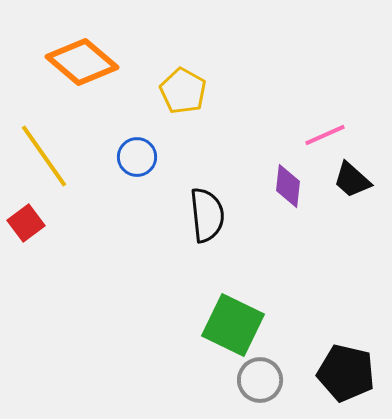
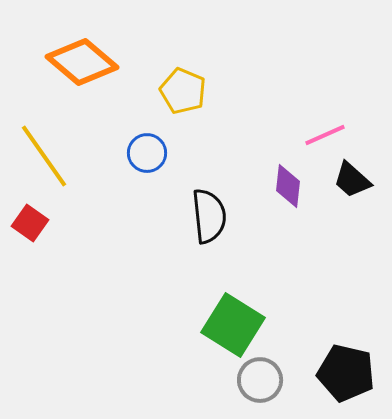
yellow pentagon: rotated 6 degrees counterclockwise
blue circle: moved 10 px right, 4 px up
black semicircle: moved 2 px right, 1 px down
red square: moved 4 px right; rotated 18 degrees counterclockwise
green square: rotated 6 degrees clockwise
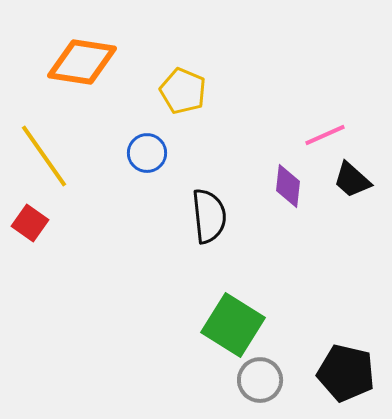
orange diamond: rotated 32 degrees counterclockwise
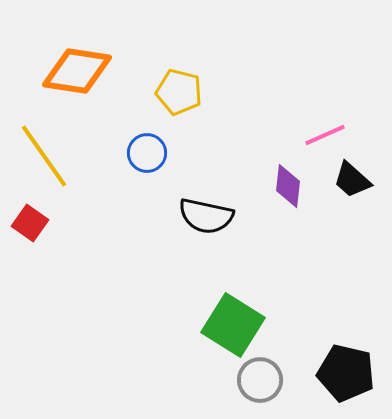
orange diamond: moved 5 px left, 9 px down
yellow pentagon: moved 4 px left, 1 px down; rotated 9 degrees counterclockwise
black semicircle: moved 3 px left; rotated 108 degrees clockwise
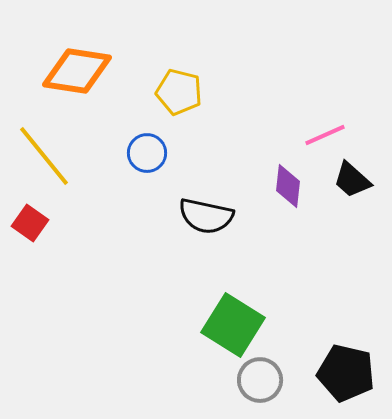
yellow line: rotated 4 degrees counterclockwise
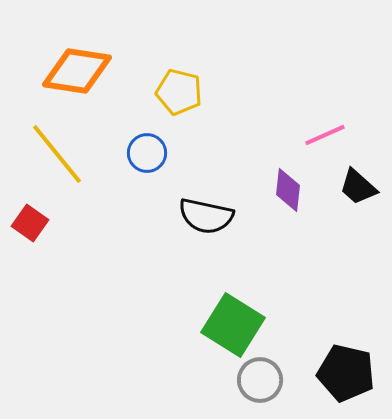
yellow line: moved 13 px right, 2 px up
black trapezoid: moved 6 px right, 7 px down
purple diamond: moved 4 px down
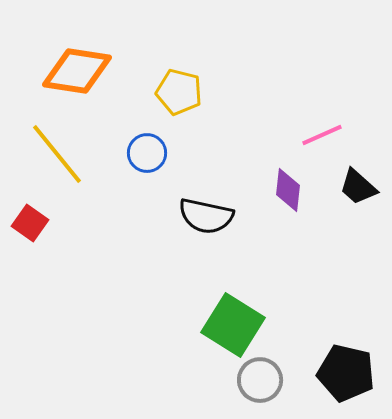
pink line: moved 3 px left
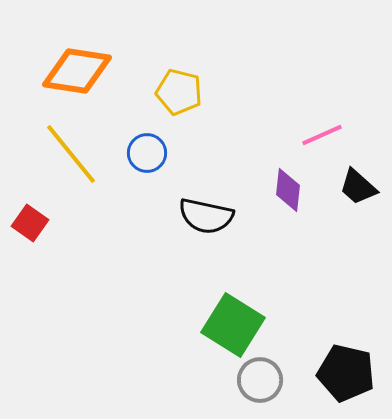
yellow line: moved 14 px right
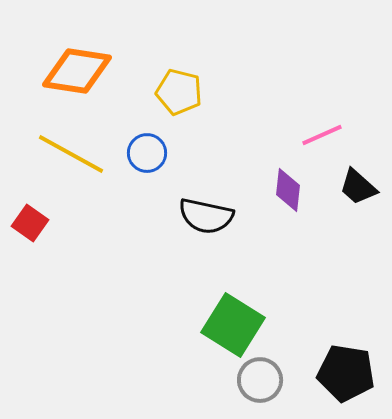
yellow line: rotated 22 degrees counterclockwise
black pentagon: rotated 4 degrees counterclockwise
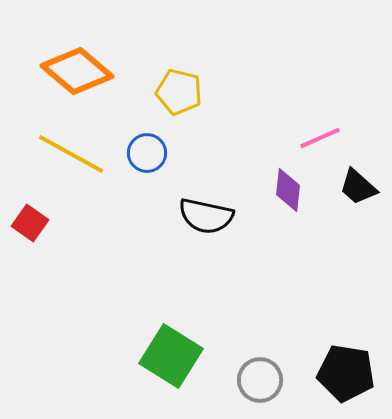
orange diamond: rotated 32 degrees clockwise
pink line: moved 2 px left, 3 px down
green square: moved 62 px left, 31 px down
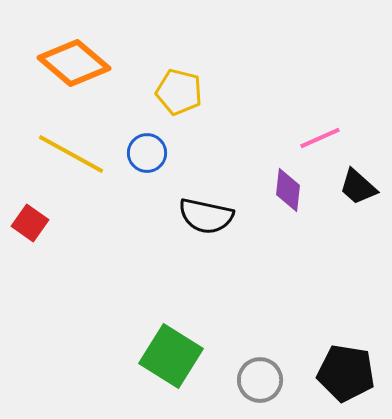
orange diamond: moved 3 px left, 8 px up
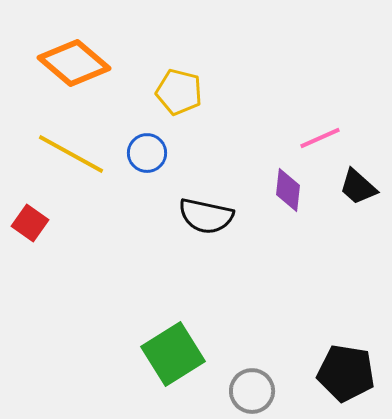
green square: moved 2 px right, 2 px up; rotated 26 degrees clockwise
gray circle: moved 8 px left, 11 px down
